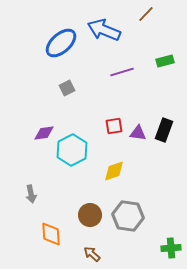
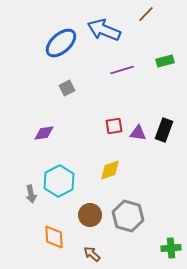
purple line: moved 2 px up
cyan hexagon: moved 13 px left, 31 px down
yellow diamond: moved 4 px left, 1 px up
gray hexagon: rotated 8 degrees clockwise
orange diamond: moved 3 px right, 3 px down
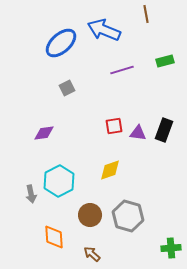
brown line: rotated 54 degrees counterclockwise
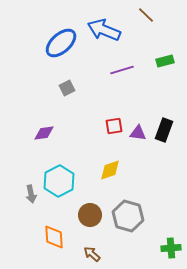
brown line: moved 1 px down; rotated 36 degrees counterclockwise
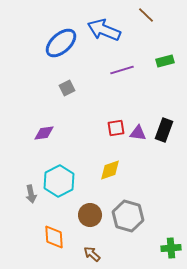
red square: moved 2 px right, 2 px down
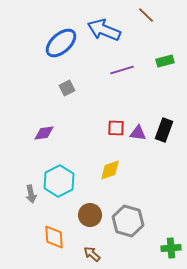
red square: rotated 12 degrees clockwise
gray hexagon: moved 5 px down
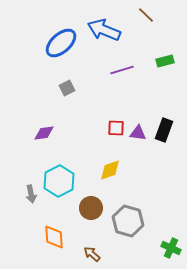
brown circle: moved 1 px right, 7 px up
green cross: rotated 30 degrees clockwise
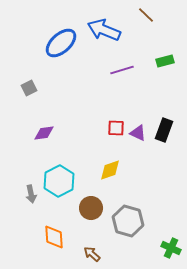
gray square: moved 38 px left
purple triangle: rotated 18 degrees clockwise
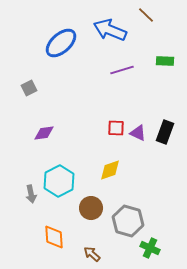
blue arrow: moved 6 px right
green rectangle: rotated 18 degrees clockwise
black rectangle: moved 1 px right, 2 px down
green cross: moved 21 px left
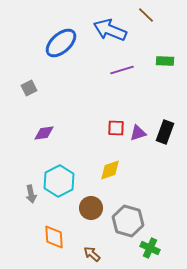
purple triangle: rotated 42 degrees counterclockwise
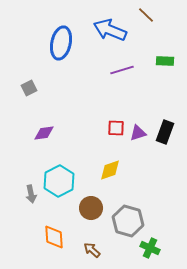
blue ellipse: rotated 36 degrees counterclockwise
brown arrow: moved 4 px up
